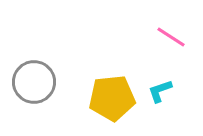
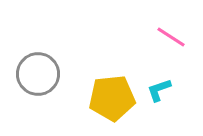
gray circle: moved 4 px right, 8 px up
cyan L-shape: moved 1 px left, 1 px up
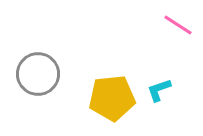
pink line: moved 7 px right, 12 px up
